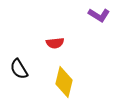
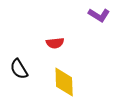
yellow diamond: rotated 16 degrees counterclockwise
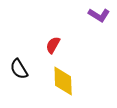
red semicircle: moved 2 px left, 2 px down; rotated 126 degrees clockwise
yellow diamond: moved 1 px left, 1 px up
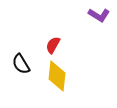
black semicircle: moved 2 px right, 5 px up
yellow diamond: moved 6 px left, 5 px up; rotated 8 degrees clockwise
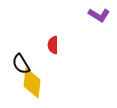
red semicircle: rotated 30 degrees counterclockwise
yellow diamond: moved 25 px left, 7 px down
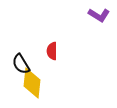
red semicircle: moved 1 px left, 6 px down
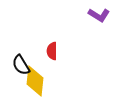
black semicircle: moved 1 px down
yellow diamond: moved 3 px right, 2 px up
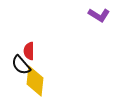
red semicircle: moved 23 px left
black semicircle: rotated 10 degrees counterclockwise
